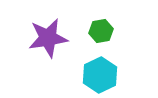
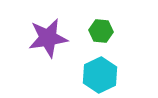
green hexagon: rotated 15 degrees clockwise
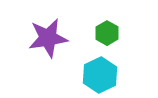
green hexagon: moved 6 px right, 2 px down; rotated 25 degrees clockwise
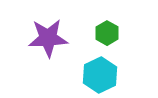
purple star: rotated 6 degrees clockwise
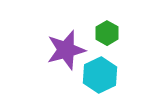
purple star: moved 18 px right, 12 px down; rotated 12 degrees counterclockwise
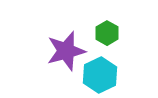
purple star: moved 1 px down
